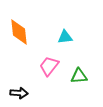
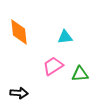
pink trapezoid: moved 4 px right; rotated 20 degrees clockwise
green triangle: moved 1 px right, 2 px up
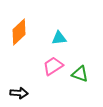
orange diamond: rotated 52 degrees clockwise
cyan triangle: moved 6 px left, 1 px down
green triangle: rotated 24 degrees clockwise
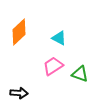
cyan triangle: rotated 35 degrees clockwise
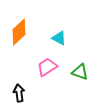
pink trapezoid: moved 6 px left, 1 px down
green triangle: moved 2 px up
black arrow: rotated 102 degrees counterclockwise
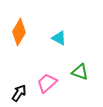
orange diamond: rotated 16 degrees counterclockwise
pink trapezoid: moved 16 px down; rotated 10 degrees counterclockwise
black arrow: rotated 42 degrees clockwise
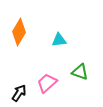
cyan triangle: moved 2 px down; rotated 35 degrees counterclockwise
